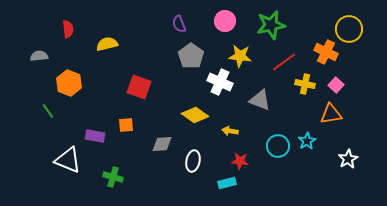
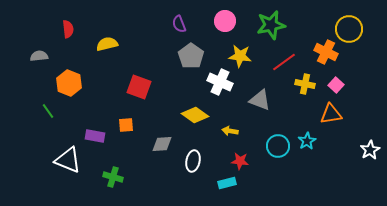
white star: moved 22 px right, 9 px up
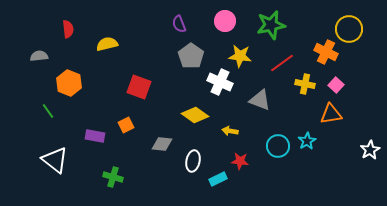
red line: moved 2 px left, 1 px down
orange square: rotated 21 degrees counterclockwise
gray diamond: rotated 10 degrees clockwise
white triangle: moved 13 px left; rotated 16 degrees clockwise
cyan rectangle: moved 9 px left, 4 px up; rotated 12 degrees counterclockwise
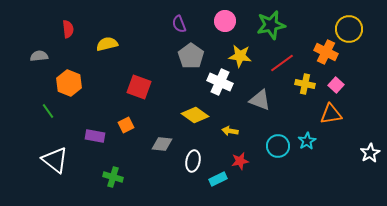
white star: moved 3 px down
red star: rotated 18 degrees counterclockwise
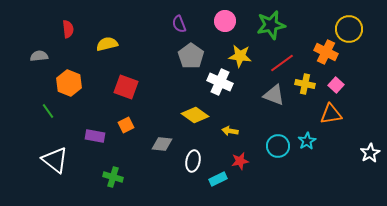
red square: moved 13 px left
gray triangle: moved 14 px right, 5 px up
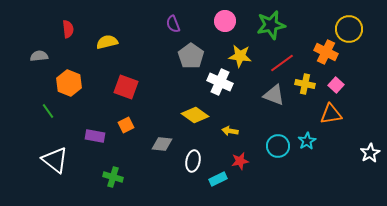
purple semicircle: moved 6 px left
yellow semicircle: moved 2 px up
